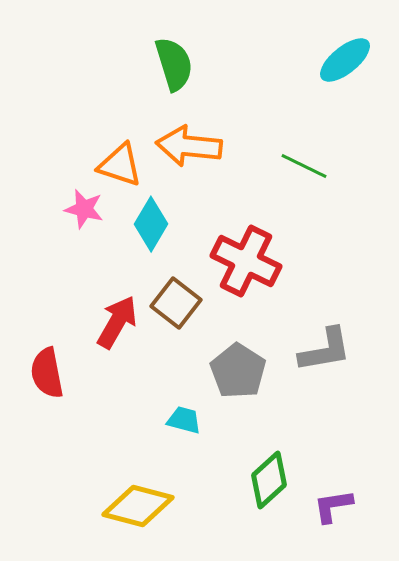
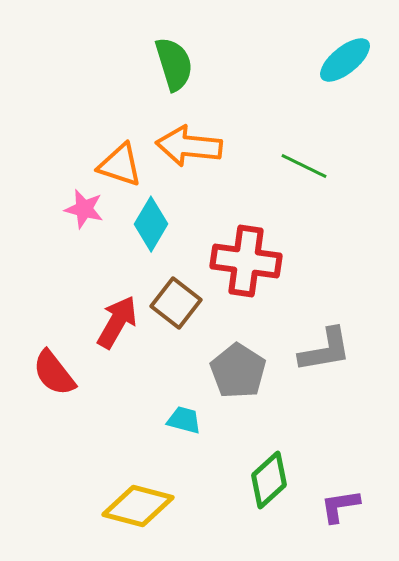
red cross: rotated 18 degrees counterclockwise
red semicircle: moved 7 px right; rotated 27 degrees counterclockwise
purple L-shape: moved 7 px right
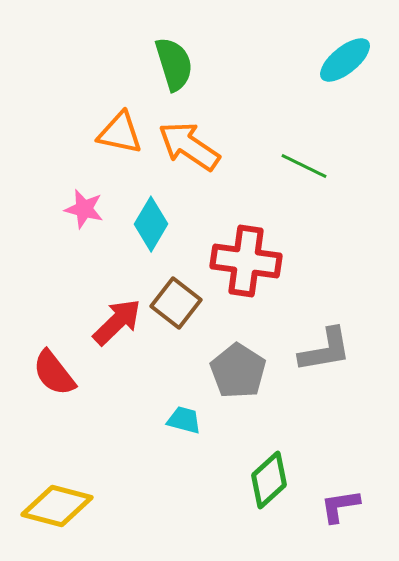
orange arrow: rotated 28 degrees clockwise
orange triangle: moved 32 px up; rotated 6 degrees counterclockwise
red arrow: rotated 16 degrees clockwise
yellow diamond: moved 81 px left
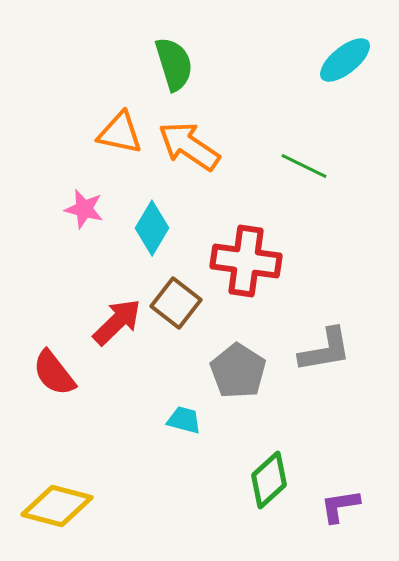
cyan diamond: moved 1 px right, 4 px down
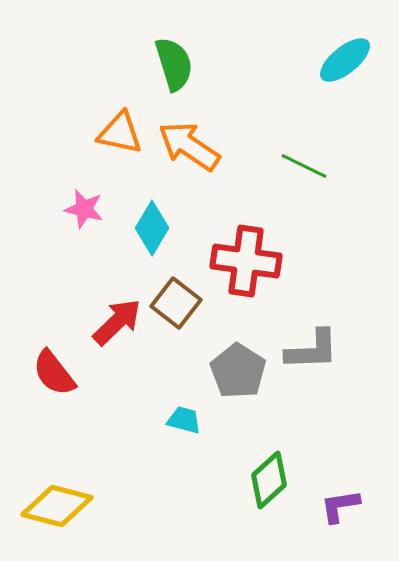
gray L-shape: moved 13 px left; rotated 8 degrees clockwise
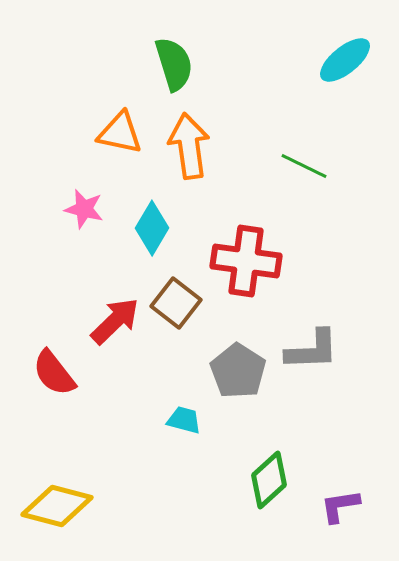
orange arrow: rotated 48 degrees clockwise
red arrow: moved 2 px left, 1 px up
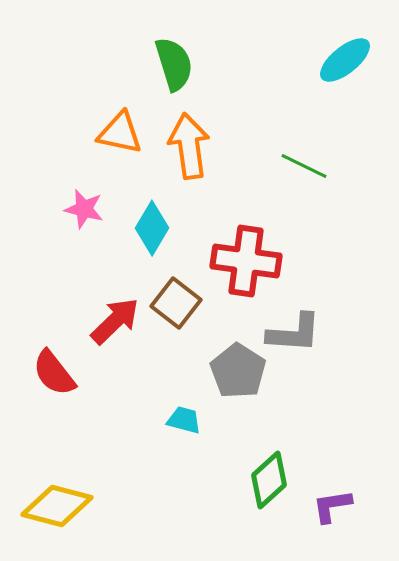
gray L-shape: moved 18 px left, 17 px up; rotated 6 degrees clockwise
purple L-shape: moved 8 px left
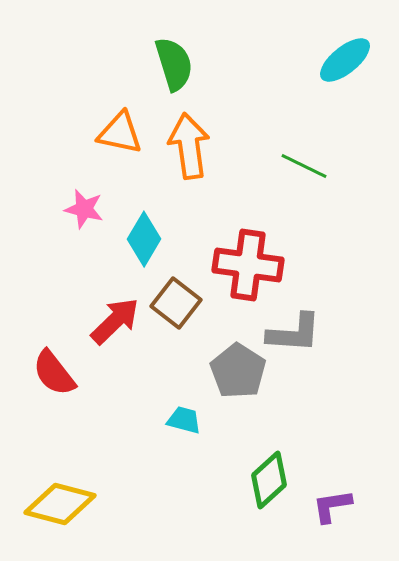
cyan diamond: moved 8 px left, 11 px down
red cross: moved 2 px right, 4 px down
yellow diamond: moved 3 px right, 2 px up
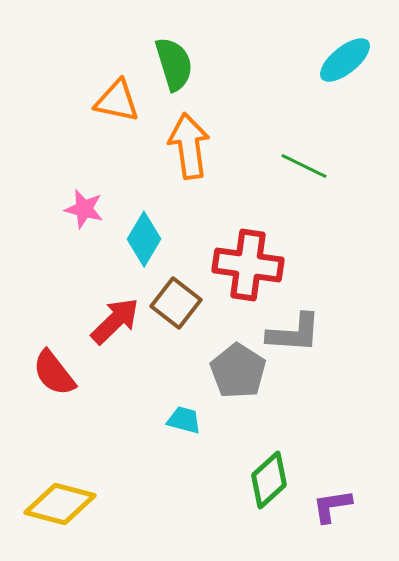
orange triangle: moved 3 px left, 32 px up
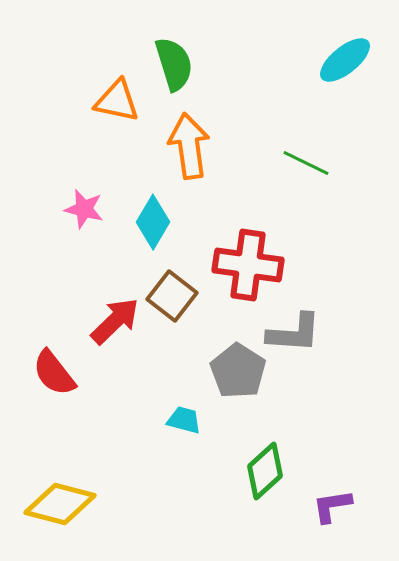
green line: moved 2 px right, 3 px up
cyan diamond: moved 9 px right, 17 px up
brown square: moved 4 px left, 7 px up
green diamond: moved 4 px left, 9 px up
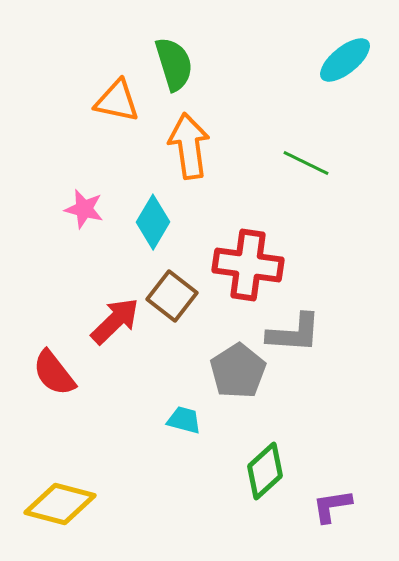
gray pentagon: rotated 6 degrees clockwise
